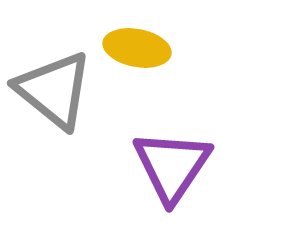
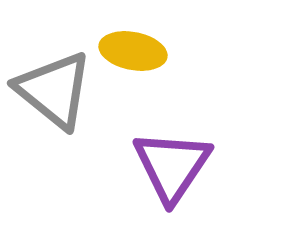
yellow ellipse: moved 4 px left, 3 px down
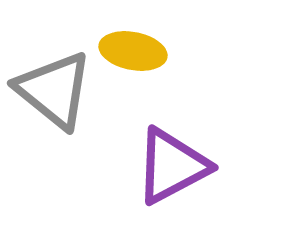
purple triangle: rotated 28 degrees clockwise
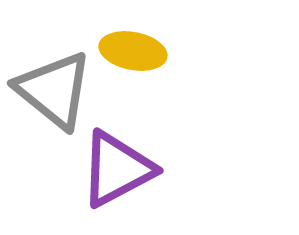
purple triangle: moved 55 px left, 3 px down
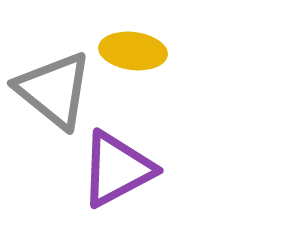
yellow ellipse: rotated 4 degrees counterclockwise
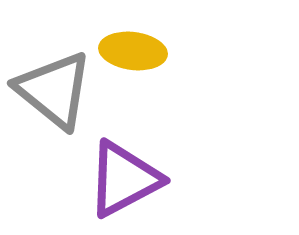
purple triangle: moved 7 px right, 10 px down
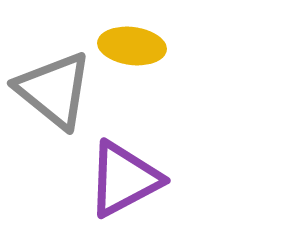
yellow ellipse: moved 1 px left, 5 px up
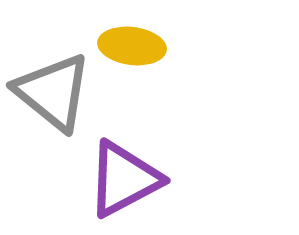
gray triangle: moved 1 px left, 2 px down
